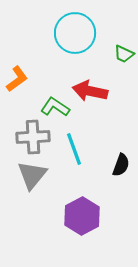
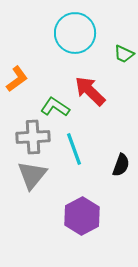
red arrow: rotated 32 degrees clockwise
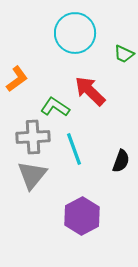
black semicircle: moved 4 px up
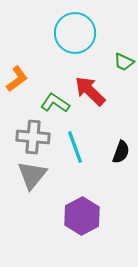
green trapezoid: moved 8 px down
green L-shape: moved 4 px up
gray cross: rotated 8 degrees clockwise
cyan line: moved 1 px right, 2 px up
black semicircle: moved 9 px up
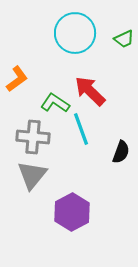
green trapezoid: moved 23 px up; rotated 50 degrees counterclockwise
cyan line: moved 6 px right, 18 px up
purple hexagon: moved 10 px left, 4 px up
